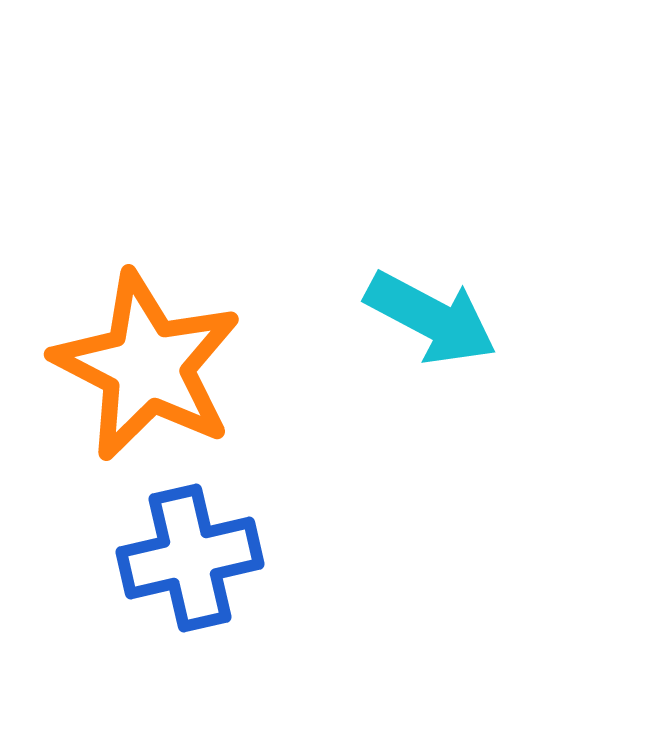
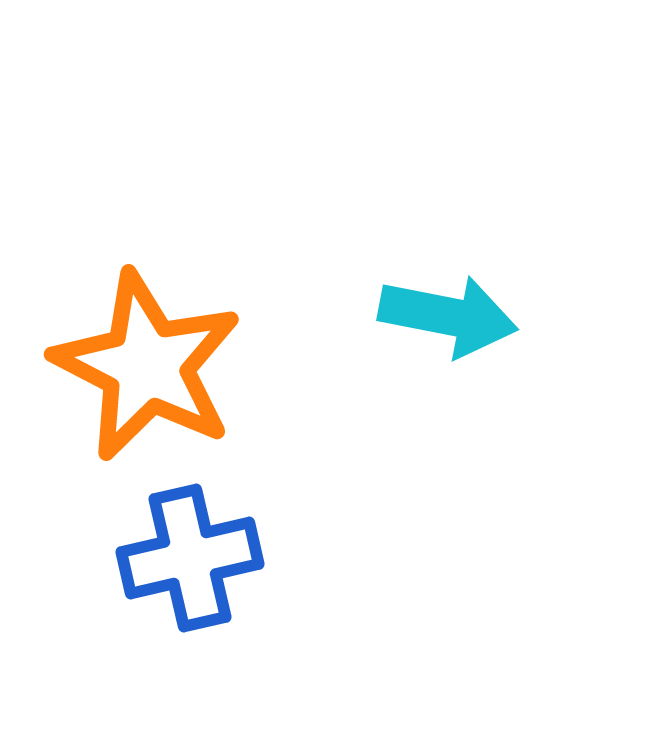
cyan arrow: moved 17 px right, 2 px up; rotated 17 degrees counterclockwise
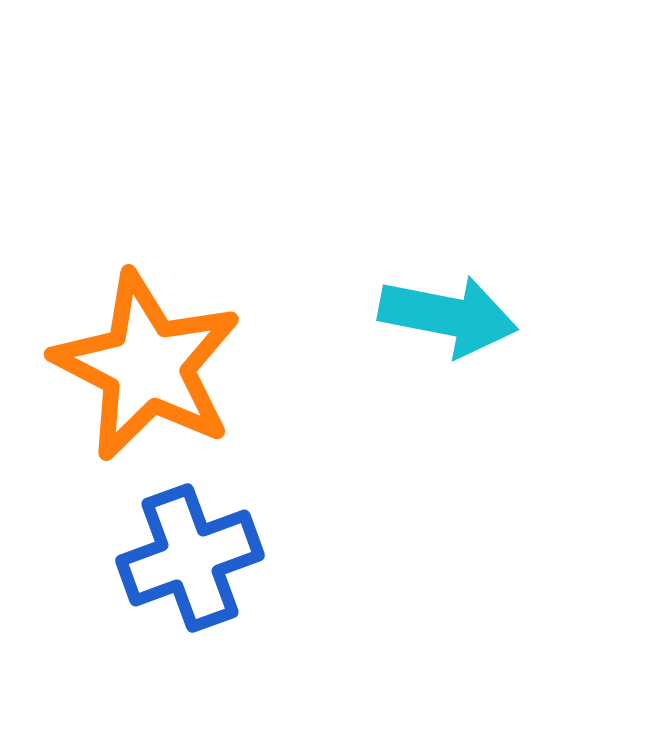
blue cross: rotated 7 degrees counterclockwise
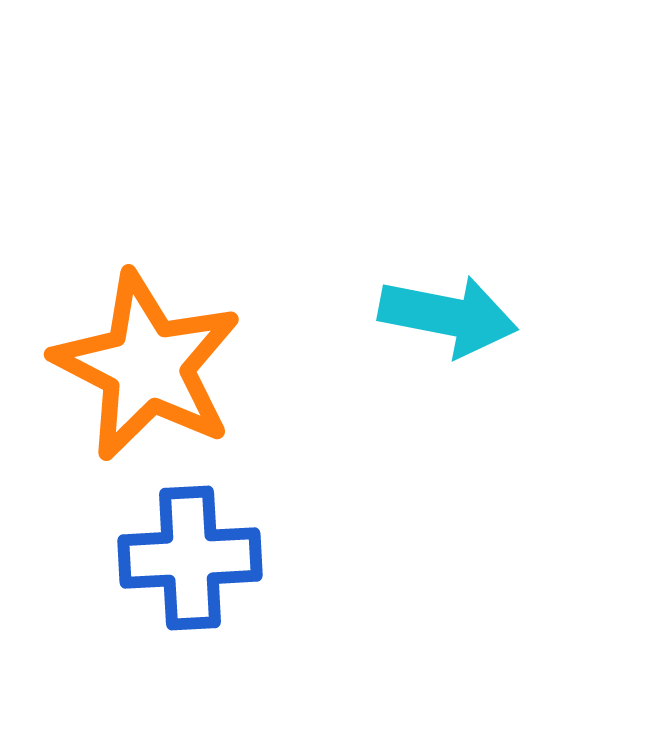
blue cross: rotated 17 degrees clockwise
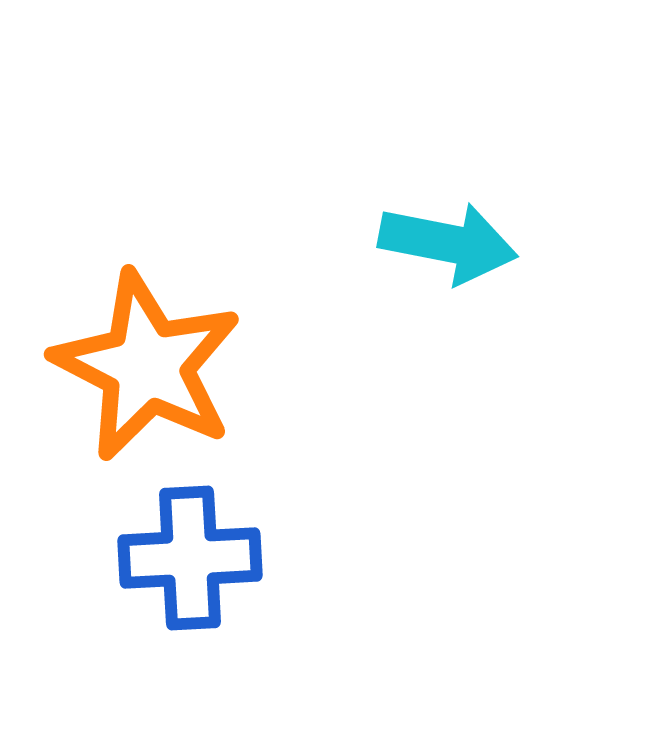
cyan arrow: moved 73 px up
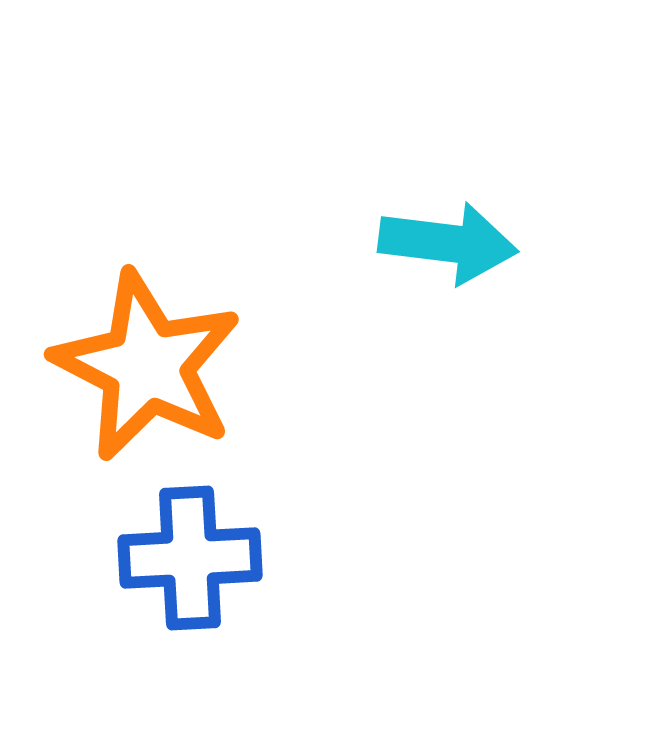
cyan arrow: rotated 4 degrees counterclockwise
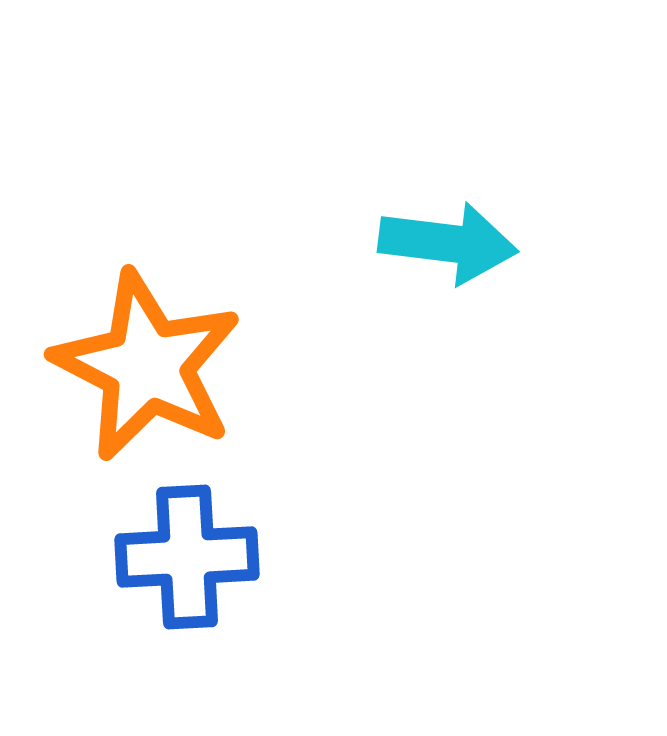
blue cross: moved 3 px left, 1 px up
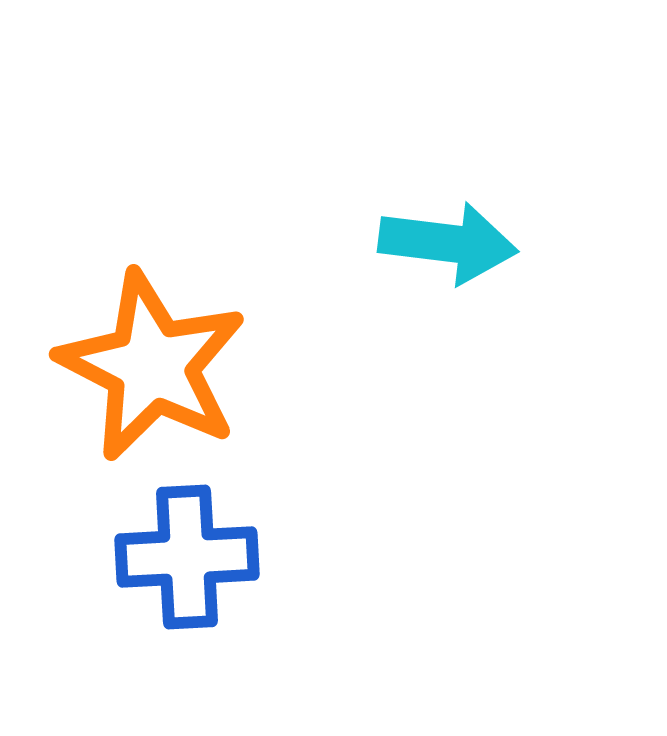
orange star: moved 5 px right
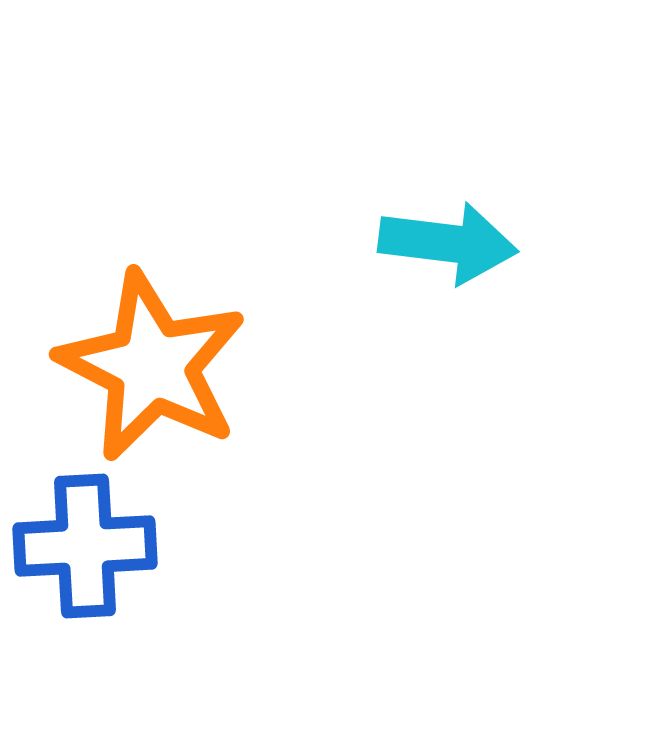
blue cross: moved 102 px left, 11 px up
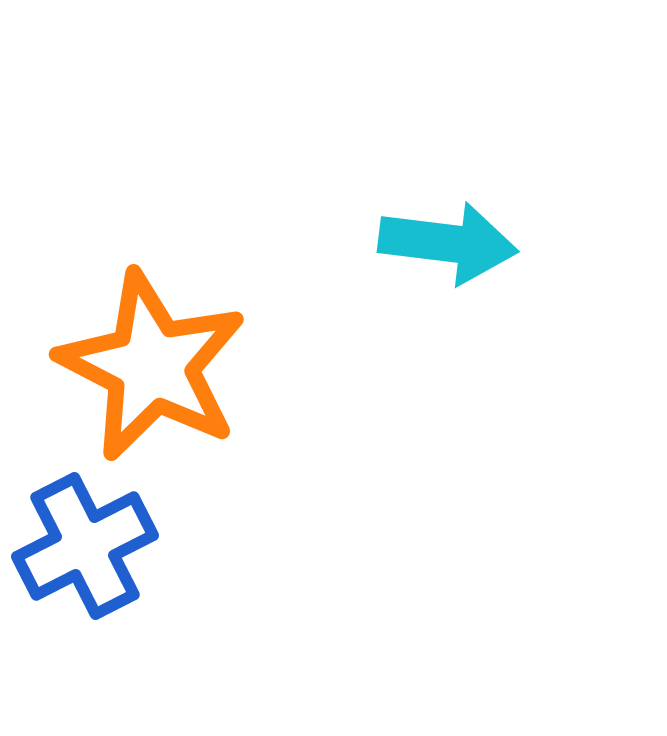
blue cross: rotated 24 degrees counterclockwise
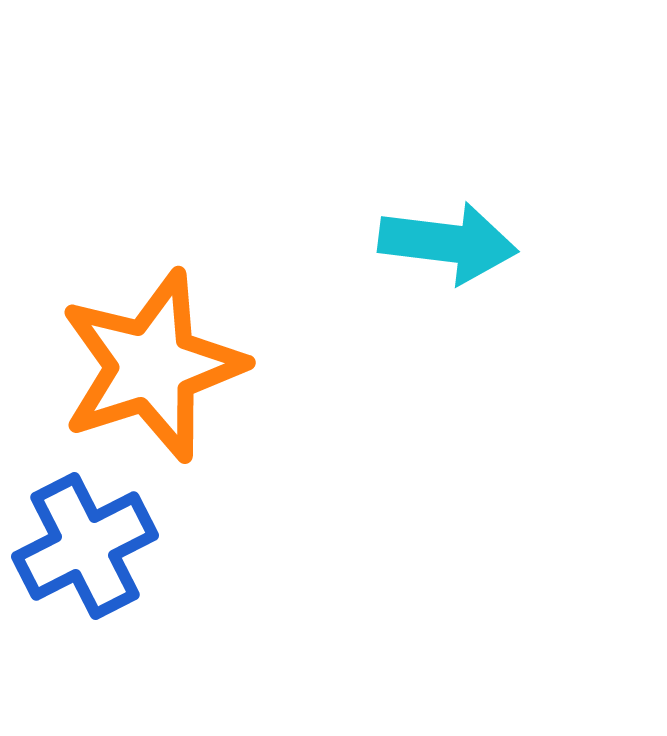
orange star: rotated 27 degrees clockwise
